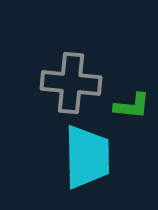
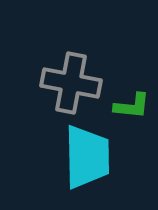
gray cross: rotated 6 degrees clockwise
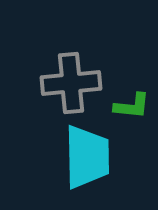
gray cross: rotated 16 degrees counterclockwise
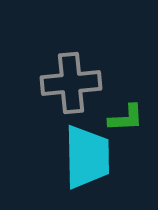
green L-shape: moved 6 px left, 12 px down; rotated 9 degrees counterclockwise
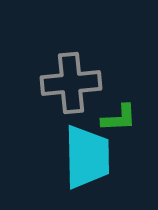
green L-shape: moved 7 px left
